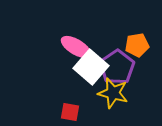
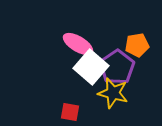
pink ellipse: moved 2 px right, 3 px up
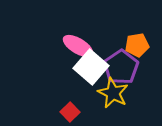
pink ellipse: moved 2 px down
purple pentagon: moved 4 px right
yellow star: rotated 12 degrees clockwise
red square: rotated 36 degrees clockwise
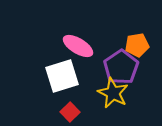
white square: moved 29 px left, 9 px down; rotated 32 degrees clockwise
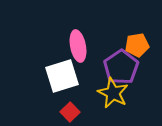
pink ellipse: rotated 48 degrees clockwise
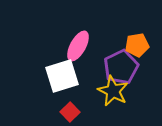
pink ellipse: rotated 40 degrees clockwise
purple pentagon: rotated 8 degrees clockwise
yellow star: moved 2 px up
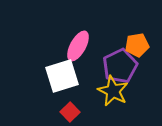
purple pentagon: moved 1 px left, 1 px up
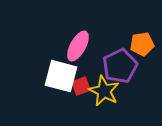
orange pentagon: moved 5 px right, 1 px up
white square: moved 1 px left; rotated 32 degrees clockwise
yellow star: moved 9 px left
red square: moved 11 px right, 26 px up; rotated 24 degrees clockwise
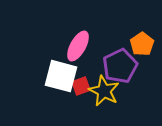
orange pentagon: rotated 25 degrees counterclockwise
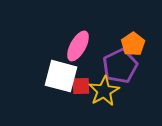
orange pentagon: moved 9 px left
red square: rotated 18 degrees clockwise
yellow star: rotated 16 degrees clockwise
